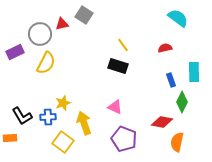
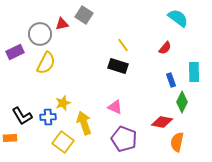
red semicircle: rotated 144 degrees clockwise
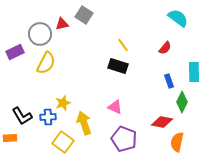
blue rectangle: moved 2 px left, 1 px down
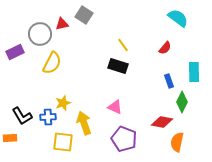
yellow semicircle: moved 6 px right
yellow square: rotated 30 degrees counterclockwise
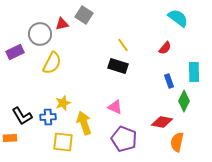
green diamond: moved 2 px right, 1 px up
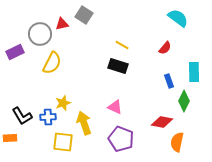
yellow line: moved 1 px left; rotated 24 degrees counterclockwise
purple pentagon: moved 3 px left
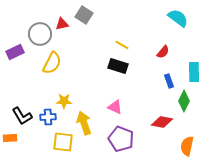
red semicircle: moved 2 px left, 4 px down
yellow star: moved 1 px right, 2 px up; rotated 21 degrees clockwise
orange semicircle: moved 10 px right, 4 px down
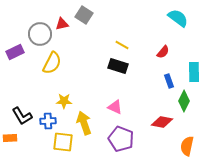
blue cross: moved 4 px down
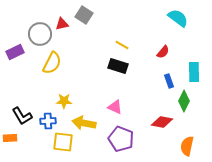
yellow arrow: rotated 60 degrees counterclockwise
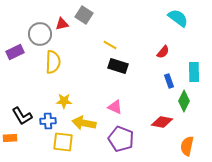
yellow line: moved 12 px left
yellow semicircle: moved 1 px right, 1 px up; rotated 25 degrees counterclockwise
